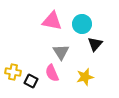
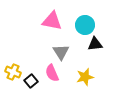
cyan circle: moved 3 px right, 1 px down
black triangle: rotated 42 degrees clockwise
yellow cross: rotated 14 degrees clockwise
black square: rotated 24 degrees clockwise
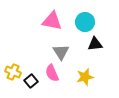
cyan circle: moved 3 px up
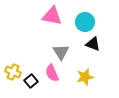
pink triangle: moved 5 px up
black triangle: moved 2 px left; rotated 28 degrees clockwise
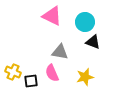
pink triangle: rotated 15 degrees clockwise
black triangle: moved 2 px up
gray triangle: moved 1 px left; rotated 48 degrees counterclockwise
black square: rotated 32 degrees clockwise
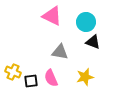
cyan circle: moved 1 px right
pink semicircle: moved 1 px left, 5 px down
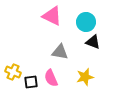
black square: moved 1 px down
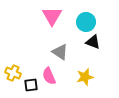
pink triangle: rotated 35 degrees clockwise
gray triangle: rotated 24 degrees clockwise
yellow cross: moved 1 px down
pink semicircle: moved 2 px left, 2 px up
black square: moved 3 px down
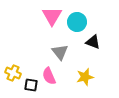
cyan circle: moved 9 px left
gray triangle: rotated 18 degrees clockwise
black square: rotated 16 degrees clockwise
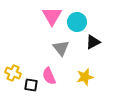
black triangle: rotated 49 degrees counterclockwise
gray triangle: moved 1 px right, 4 px up
